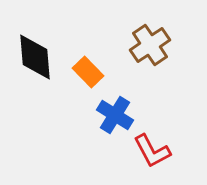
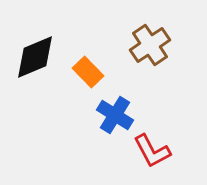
black diamond: rotated 72 degrees clockwise
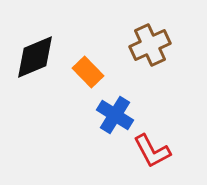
brown cross: rotated 9 degrees clockwise
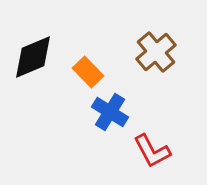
brown cross: moved 6 px right, 7 px down; rotated 15 degrees counterclockwise
black diamond: moved 2 px left
blue cross: moved 5 px left, 3 px up
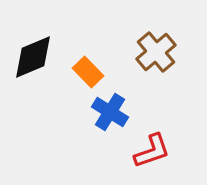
red L-shape: rotated 81 degrees counterclockwise
